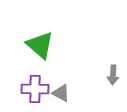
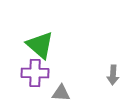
purple cross: moved 16 px up
gray triangle: rotated 24 degrees counterclockwise
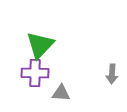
green triangle: rotated 32 degrees clockwise
gray arrow: moved 1 px left, 1 px up
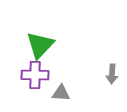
purple cross: moved 2 px down
